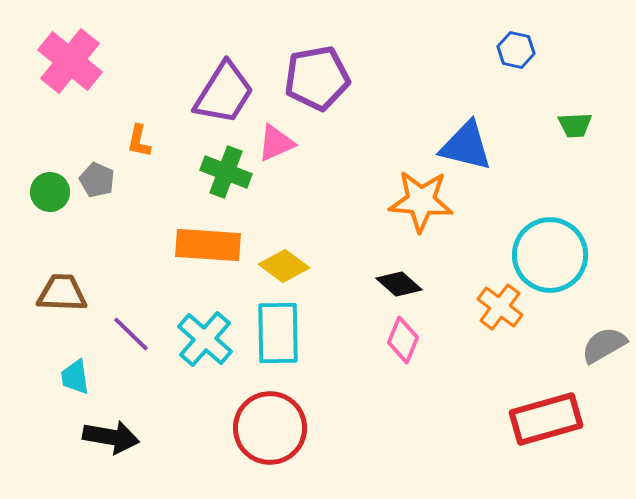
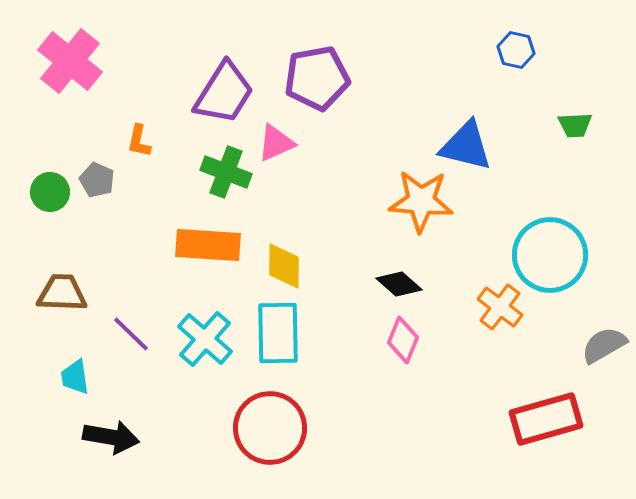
yellow diamond: rotated 54 degrees clockwise
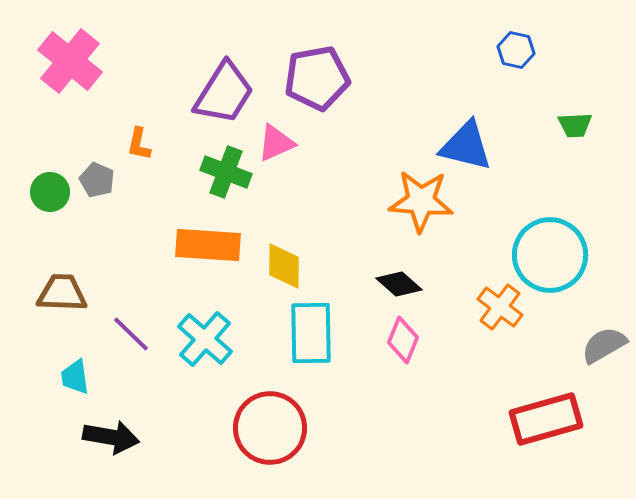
orange L-shape: moved 3 px down
cyan rectangle: moved 33 px right
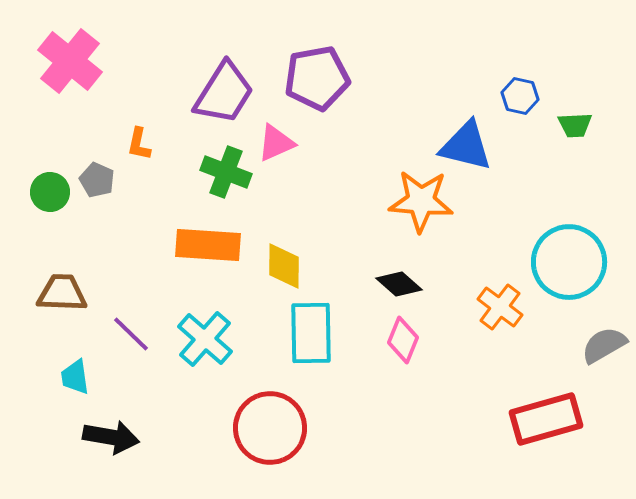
blue hexagon: moved 4 px right, 46 px down
cyan circle: moved 19 px right, 7 px down
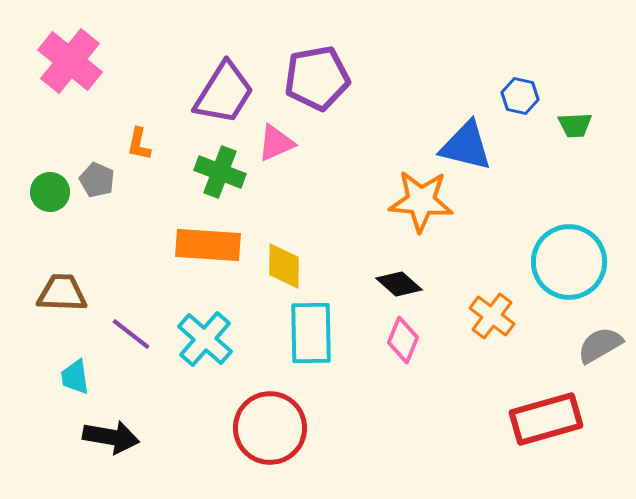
green cross: moved 6 px left
orange cross: moved 8 px left, 9 px down
purple line: rotated 6 degrees counterclockwise
gray semicircle: moved 4 px left
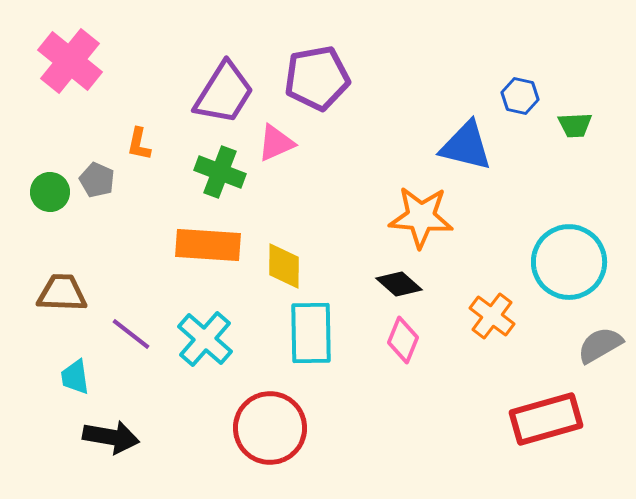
orange star: moved 16 px down
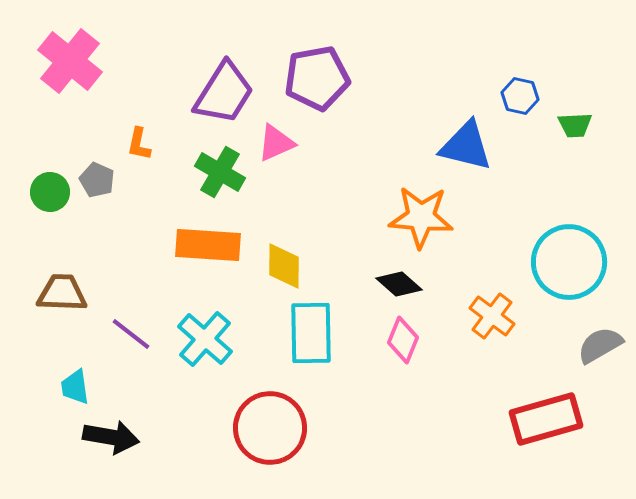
green cross: rotated 9 degrees clockwise
cyan trapezoid: moved 10 px down
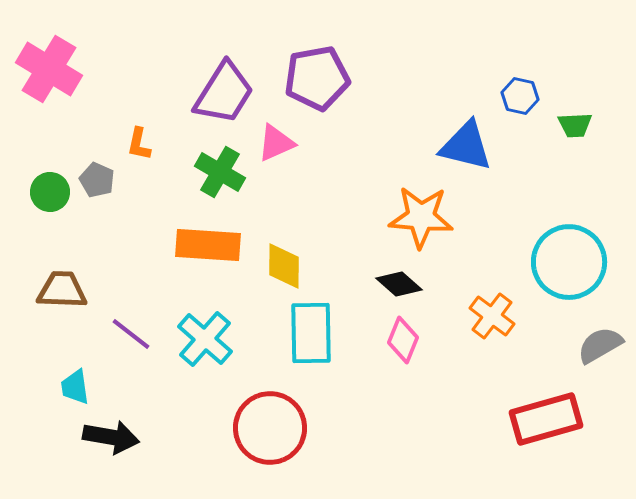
pink cross: moved 21 px left, 8 px down; rotated 8 degrees counterclockwise
brown trapezoid: moved 3 px up
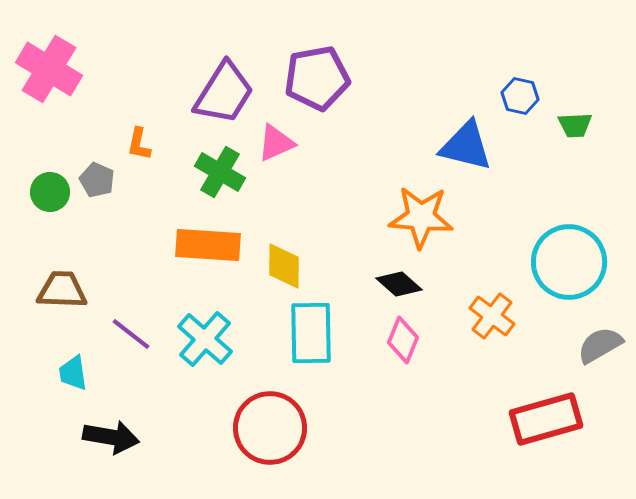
cyan trapezoid: moved 2 px left, 14 px up
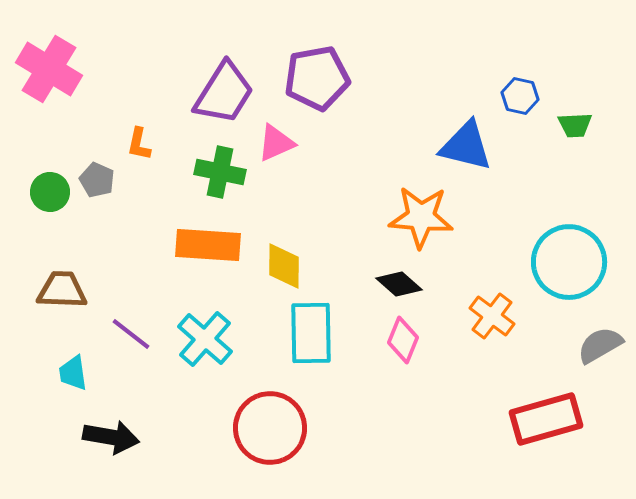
green cross: rotated 18 degrees counterclockwise
